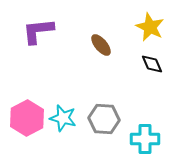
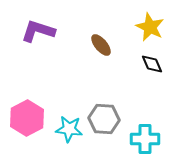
purple L-shape: rotated 24 degrees clockwise
cyan star: moved 6 px right, 11 px down; rotated 8 degrees counterclockwise
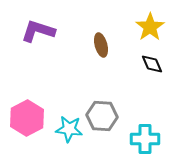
yellow star: rotated 12 degrees clockwise
brown ellipse: rotated 25 degrees clockwise
gray hexagon: moved 2 px left, 3 px up
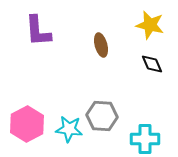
yellow star: moved 2 px up; rotated 24 degrees counterclockwise
purple L-shape: rotated 112 degrees counterclockwise
pink hexagon: moved 6 px down
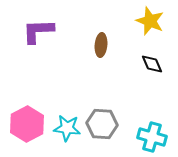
yellow star: moved 4 px up; rotated 8 degrees clockwise
purple L-shape: rotated 92 degrees clockwise
brown ellipse: rotated 20 degrees clockwise
gray hexagon: moved 8 px down
cyan star: moved 2 px left, 1 px up
cyan cross: moved 7 px right, 2 px up; rotated 16 degrees clockwise
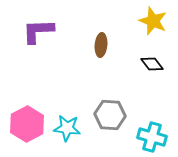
yellow star: moved 3 px right
black diamond: rotated 15 degrees counterclockwise
gray hexagon: moved 8 px right, 9 px up
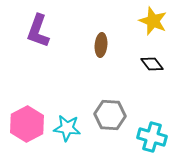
purple L-shape: rotated 68 degrees counterclockwise
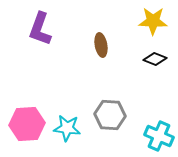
yellow star: rotated 20 degrees counterclockwise
purple L-shape: moved 2 px right, 2 px up
brown ellipse: rotated 15 degrees counterclockwise
black diamond: moved 3 px right, 5 px up; rotated 30 degrees counterclockwise
pink hexagon: rotated 24 degrees clockwise
cyan cross: moved 7 px right, 1 px up; rotated 8 degrees clockwise
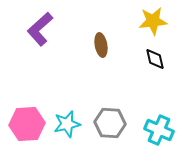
yellow star: rotated 8 degrees counterclockwise
purple L-shape: rotated 28 degrees clockwise
black diamond: rotated 55 degrees clockwise
gray hexagon: moved 8 px down
cyan star: moved 4 px up; rotated 20 degrees counterclockwise
cyan cross: moved 6 px up
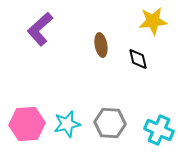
black diamond: moved 17 px left
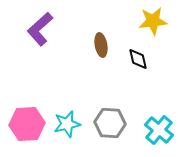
cyan cross: rotated 16 degrees clockwise
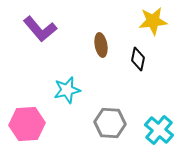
purple L-shape: rotated 88 degrees counterclockwise
black diamond: rotated 25 degrees clockwise
cyan star: moved 34 px up
